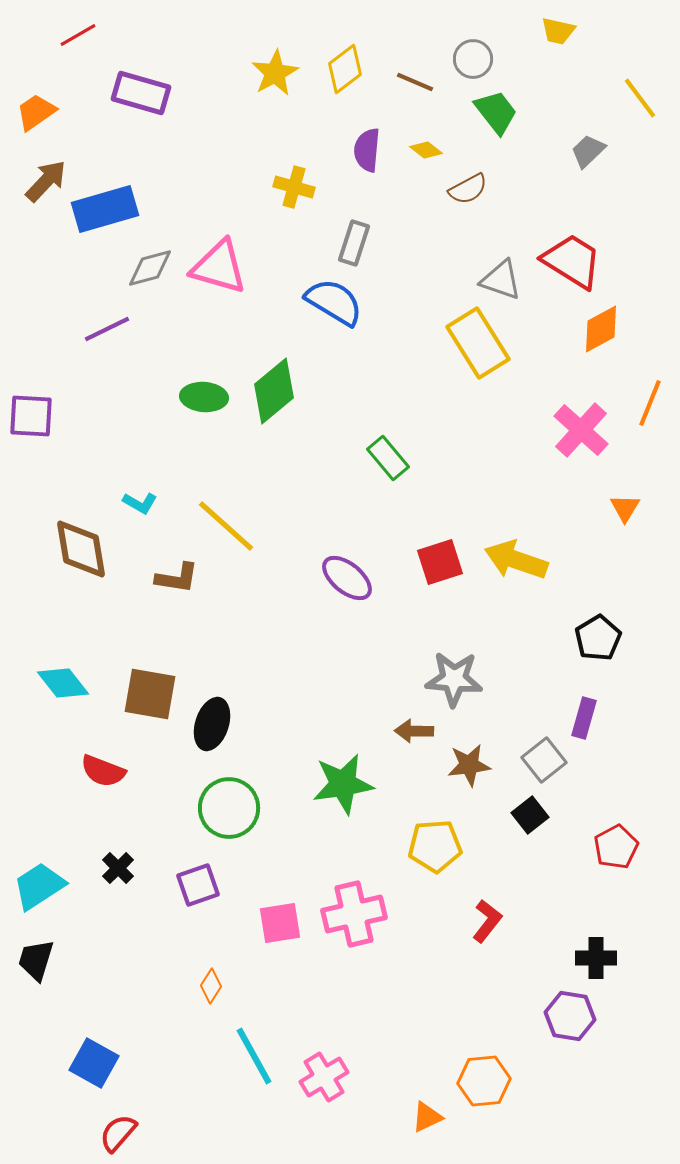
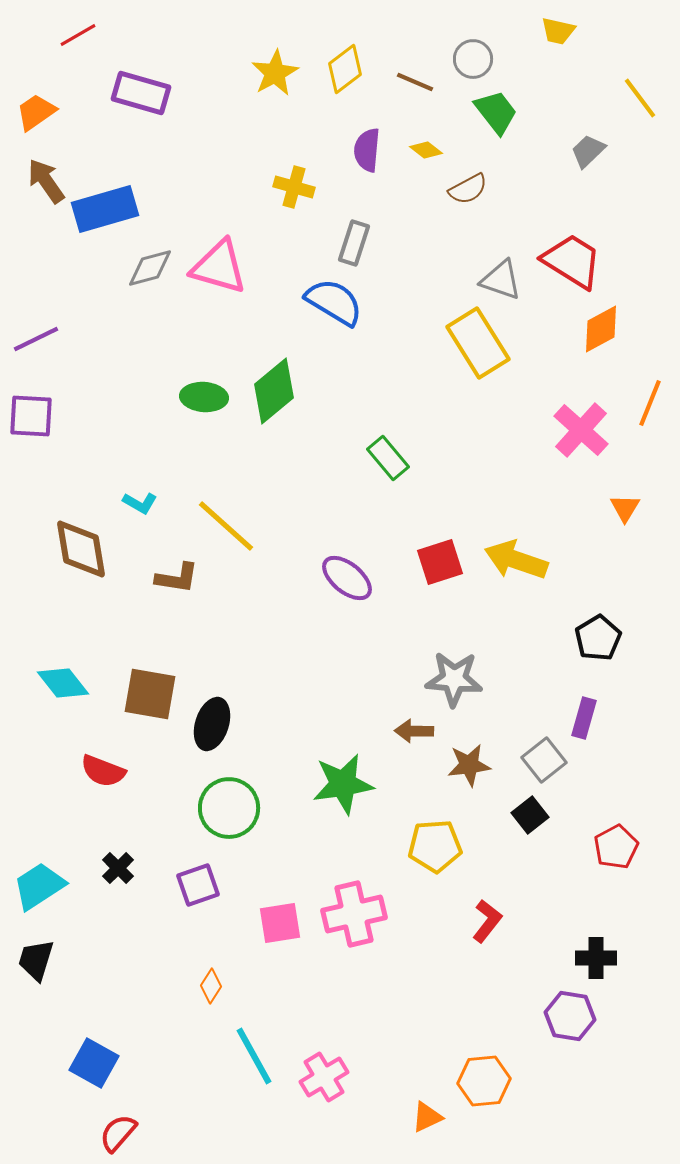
brown arrow at (46, 181): rotated 78 degrees counterclockwise
purple line at (107, 329): moved 71 px left, 10 px down
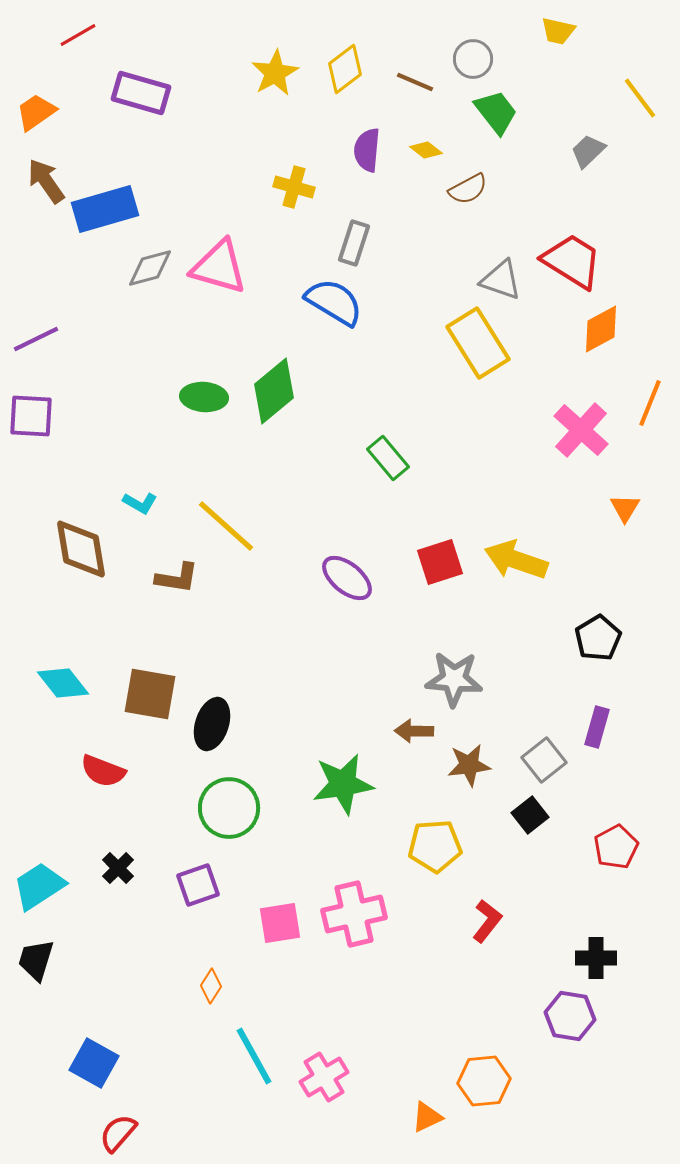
purple rectangle at (584, 718): moved 13 px right, 9 px down
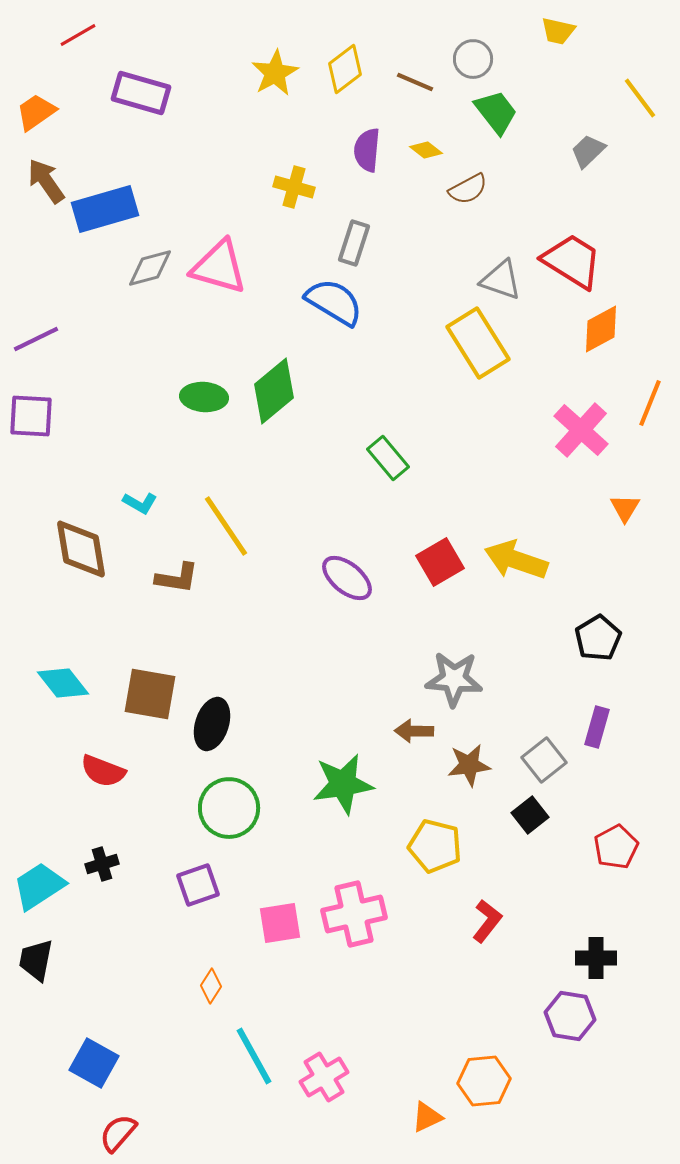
yellow line at (226, 526): rotated 14 degrees clockwise
red square at (440, 562): rotated 12 degrees counterclockwise
yellow pentagon at (435, 846): rotated 18 degrees clockwise
black cross at (118, 868): moved 16 px left, 4 px up; rotated 28 degrees clockwise
black trapezoid at (36, 960): rotated 6 degrees counterclockwise
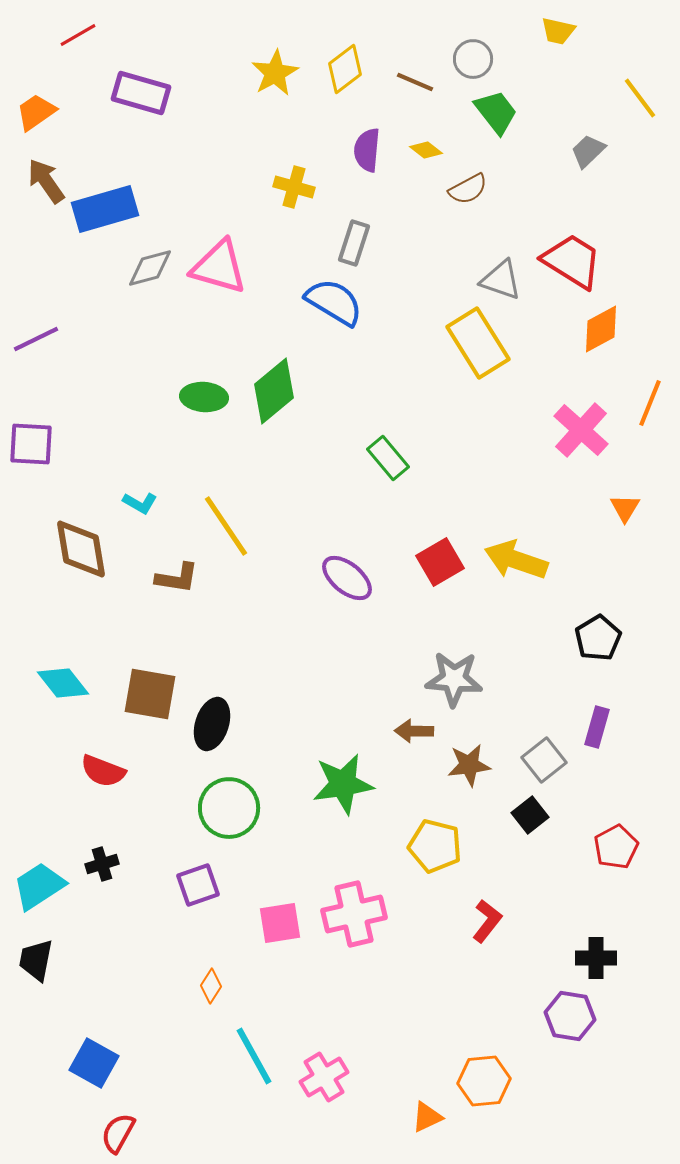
purple square at (31, 416): moved 28 px down
red semicircle at (118, 1133): rotated 12 degrees counterclockwise
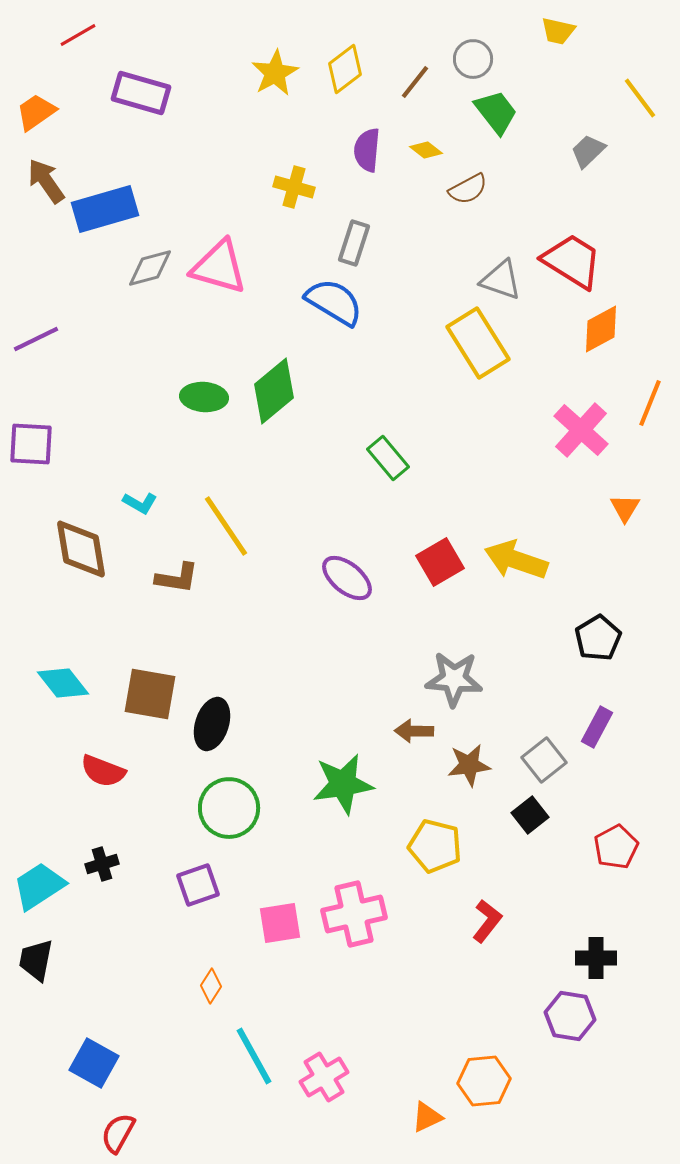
brown line at (415, 82): rotated 75 degrees counterclockwise
purple rectangle at (597, 727): rotated 12 degrees clockwise
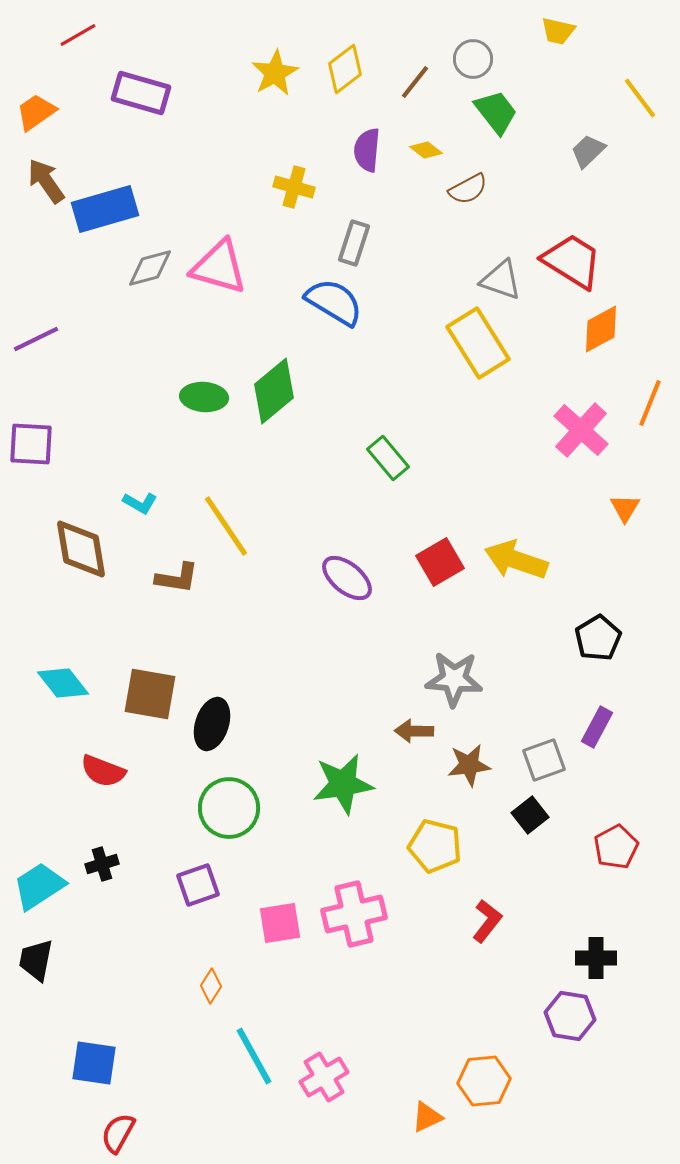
gray square at (544, 760): rotated 18 degrees clockwise
blue square at (94, 1063): rotated 21 degrees counterclockwise
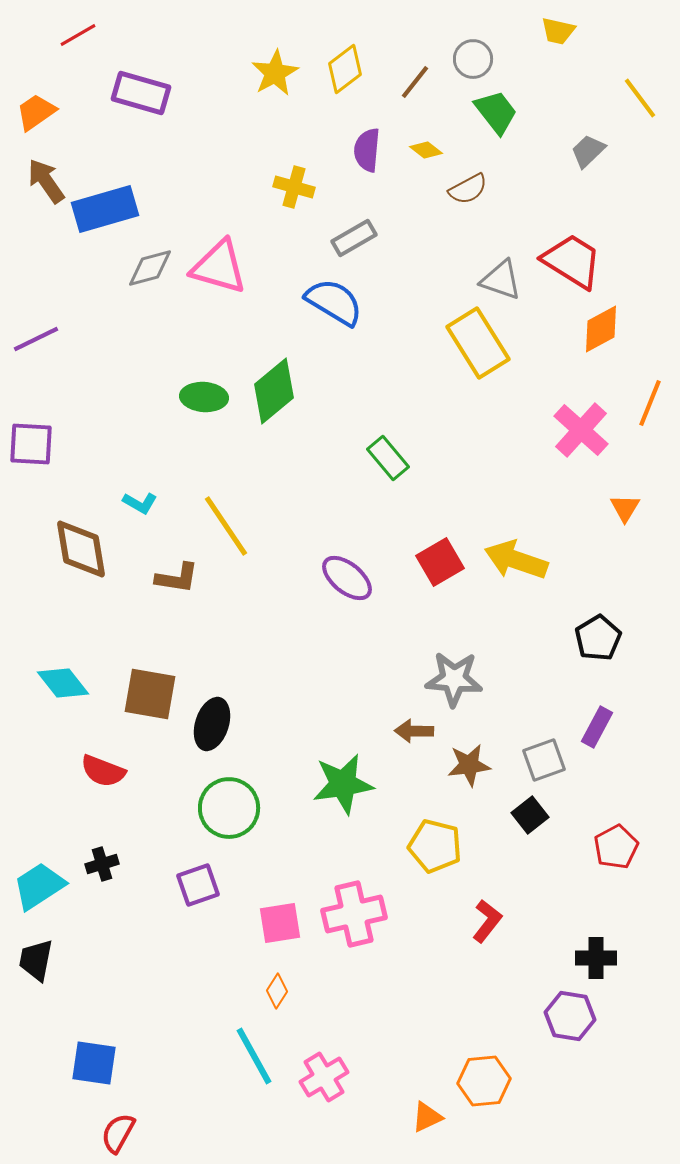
gray rectangle at (354, 243): moved 5 px up; rotated 42 degrees clockwise
orange diamond at (211, 986): moved 66 px right, 5 px down
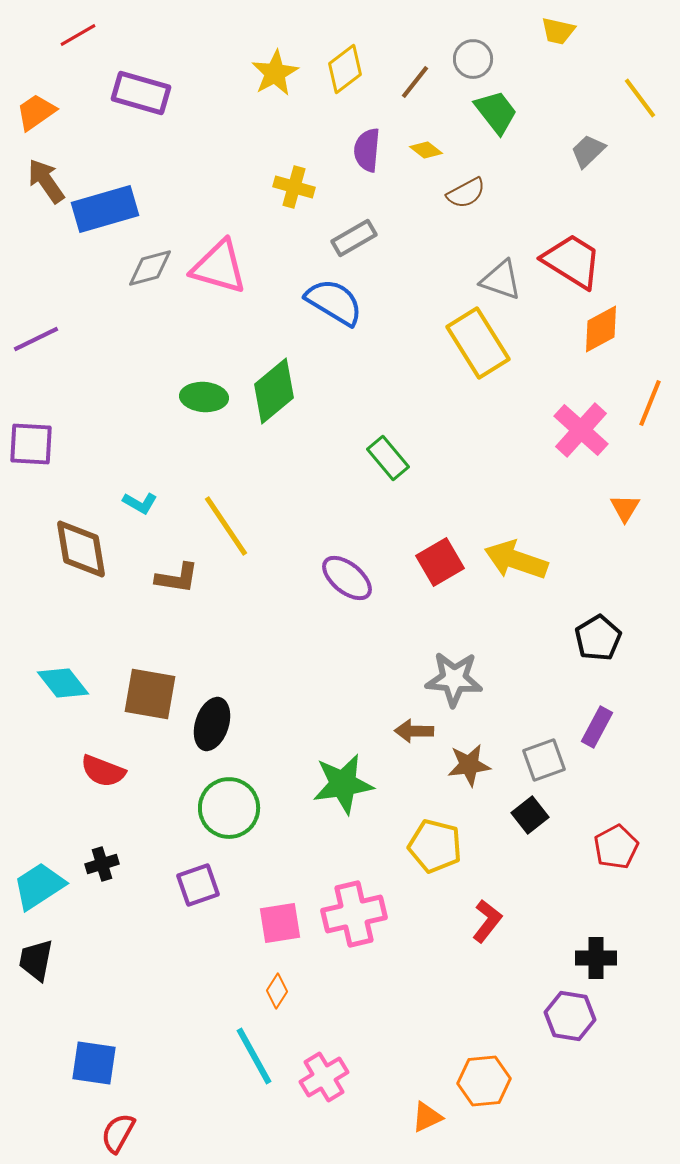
brown semicircle at (468, 189): moved 2 px left, 4 px down
